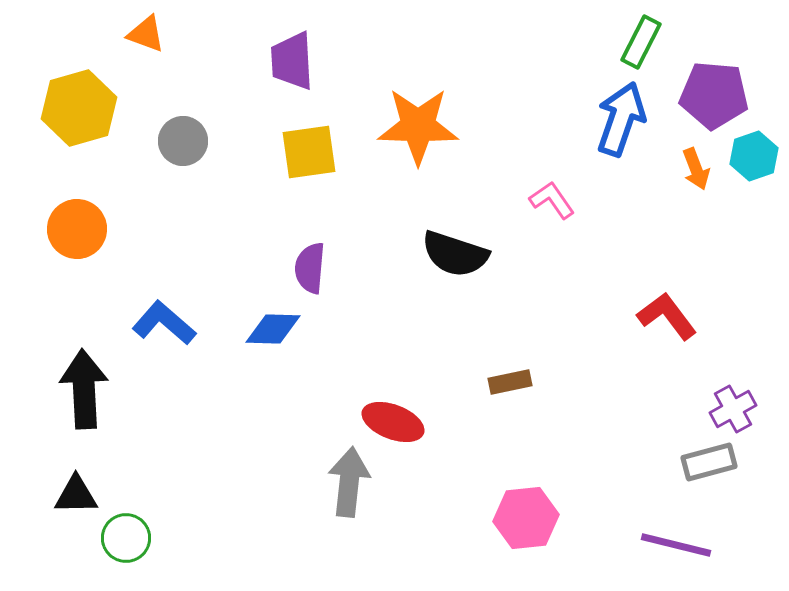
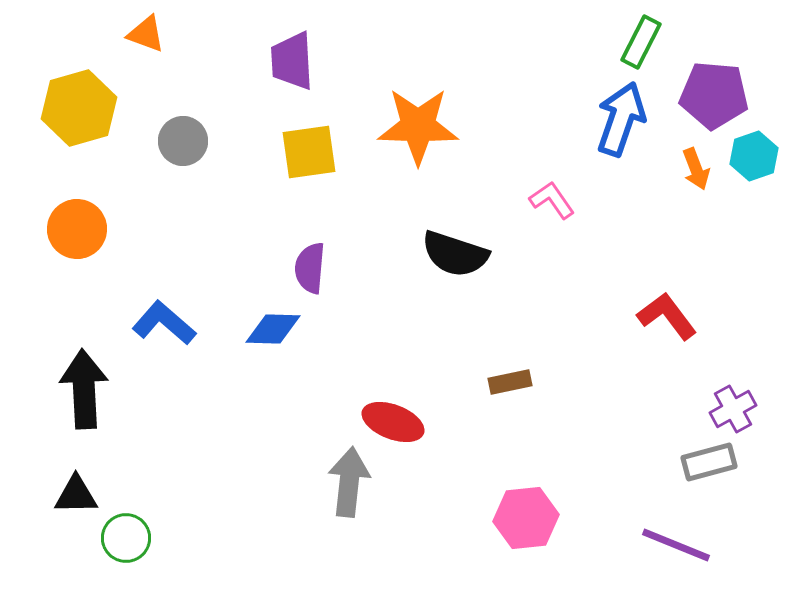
purple line: rotated 8 degrees clockwise
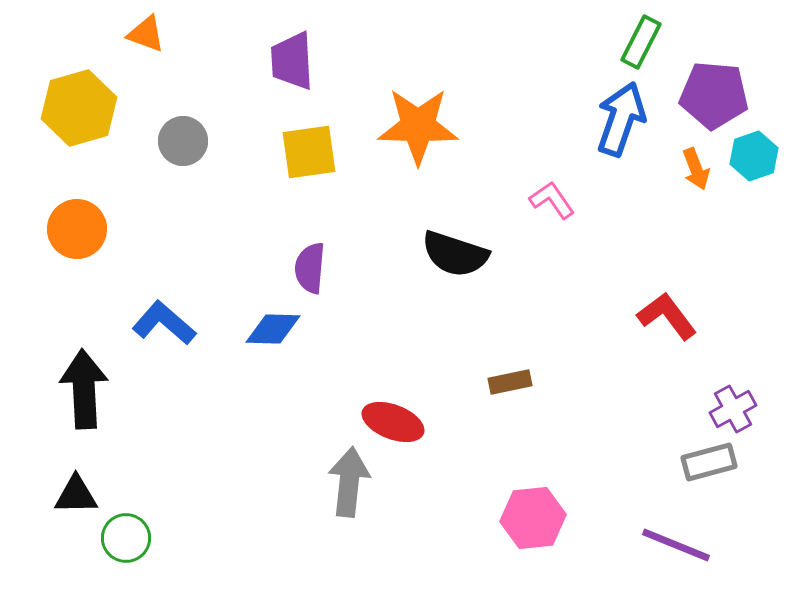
pink hexagon: moved 7 px right
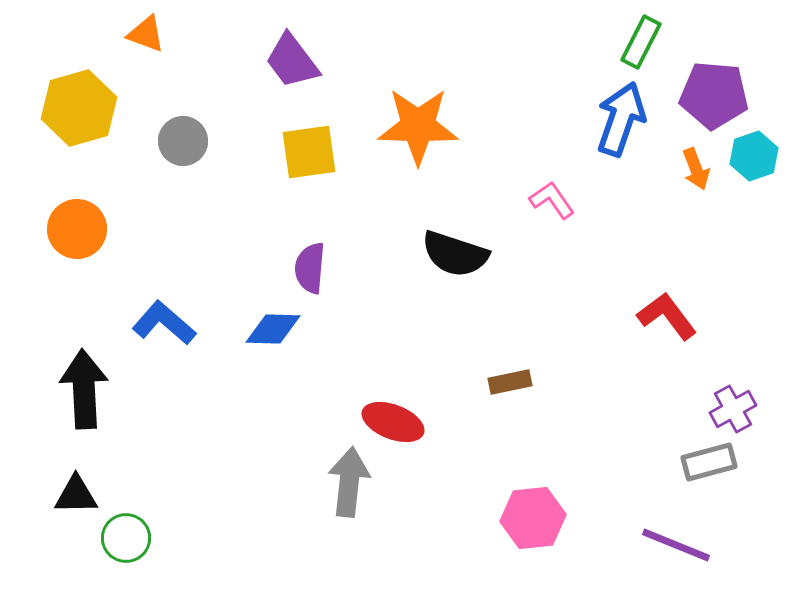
purple trapezoid: rotated 34 degrees counterclockwise
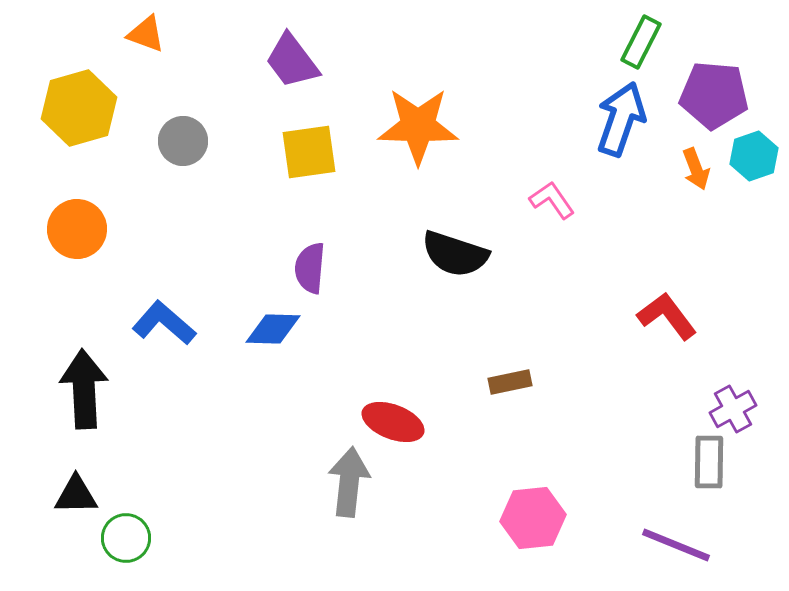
gray rectangle: rotated 74 degrees counterclockwise
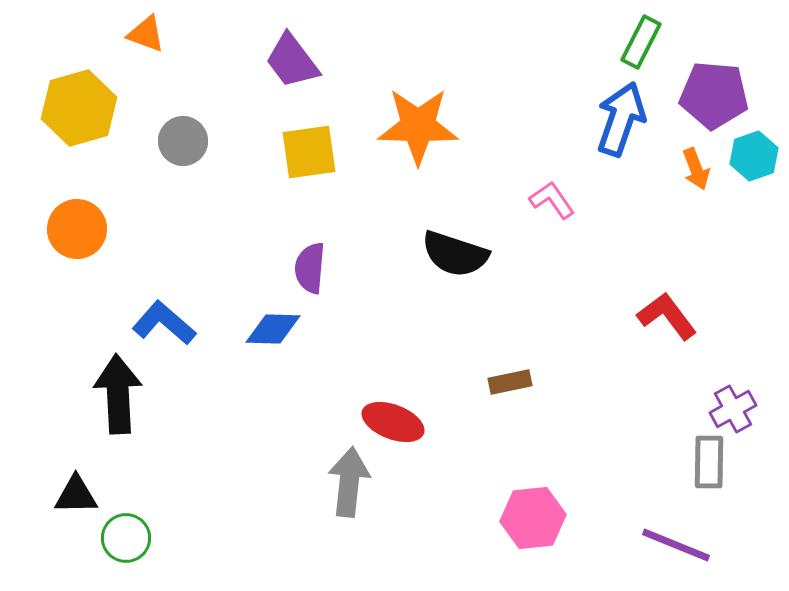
black arrow: moved 34 px right, 5 px down
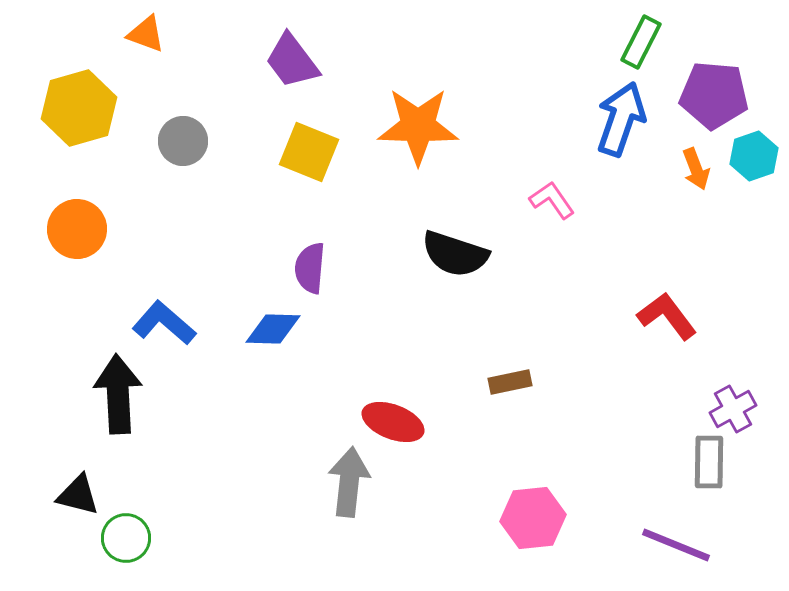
yellow square: rotated 30 degrees clockwise
black triangle: moved 2 px right; rotated 15 degrees clockwise
